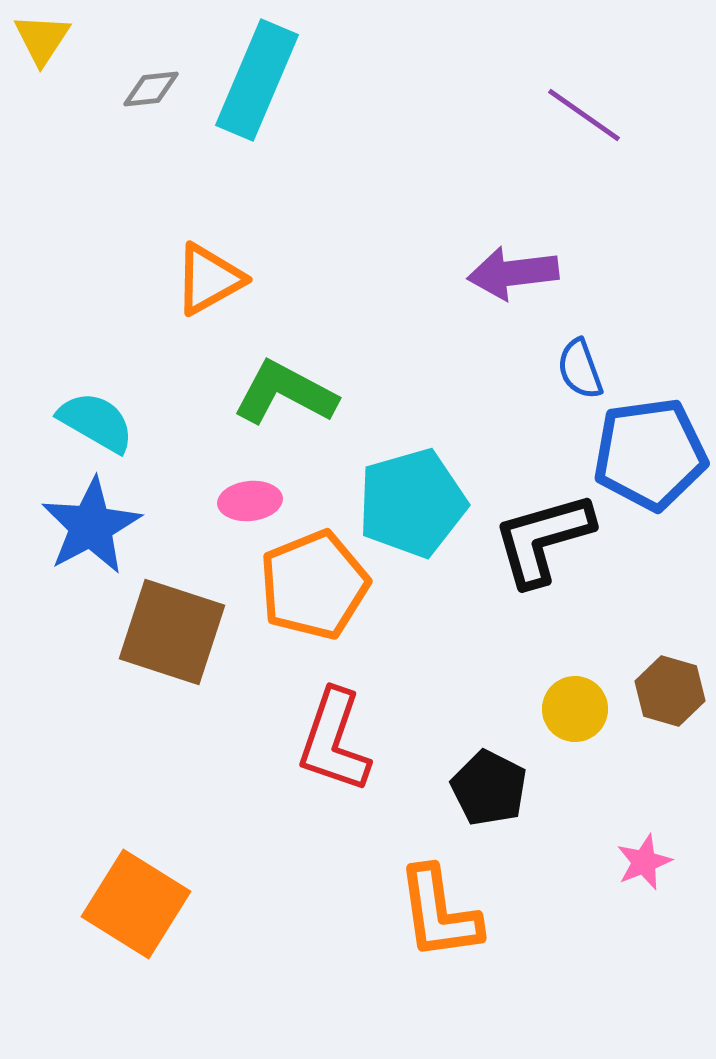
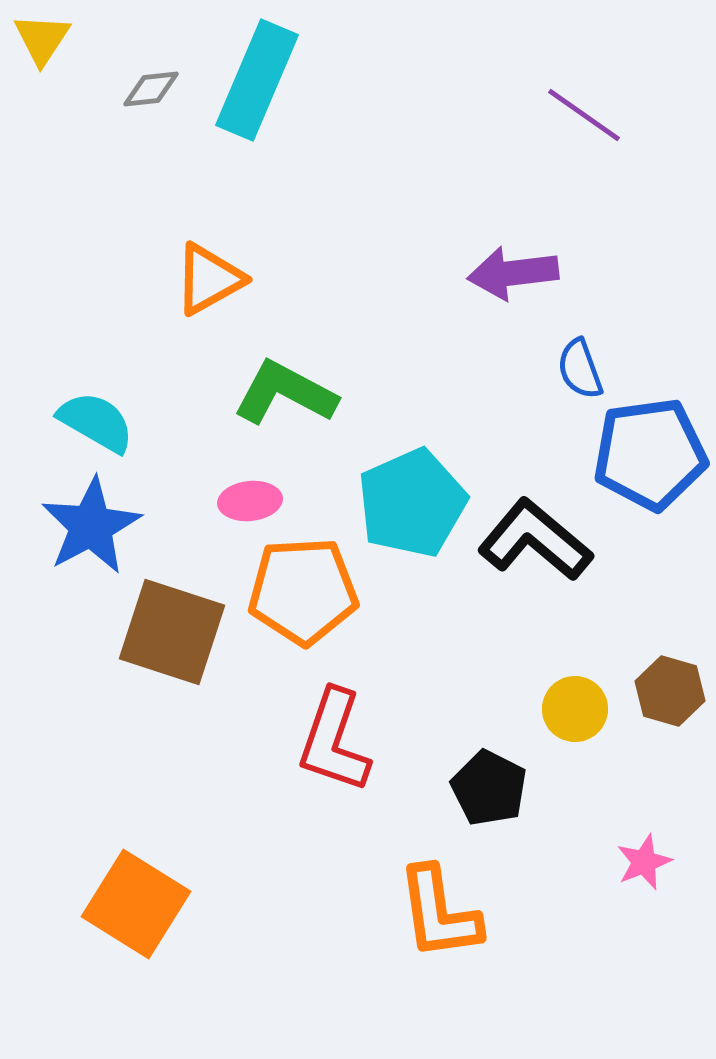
cyan pentagon: rotated 8 degrees counterclockwise
black L-shape: moved 8 px left, 1 px down; rotated 56 degrees clockwise
orange pentagon: moved 11 px left, 6 px down; rotated 19 degrees clockwise
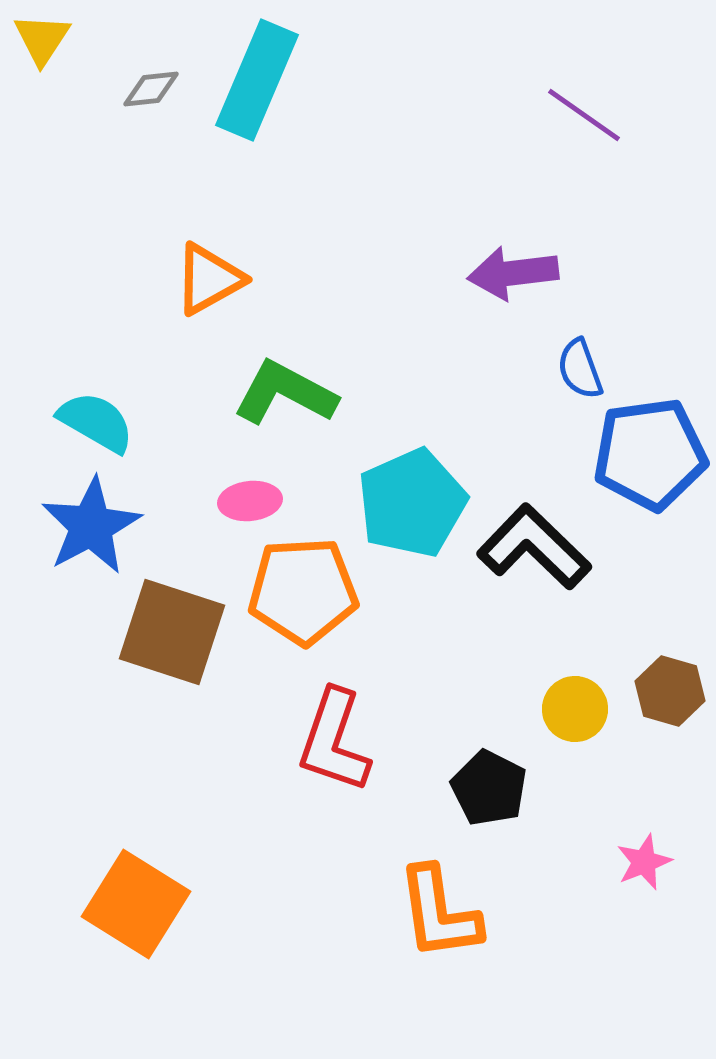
black L-shape: moved 1 px left, 7 px down; rotated 4 degrees clockwise
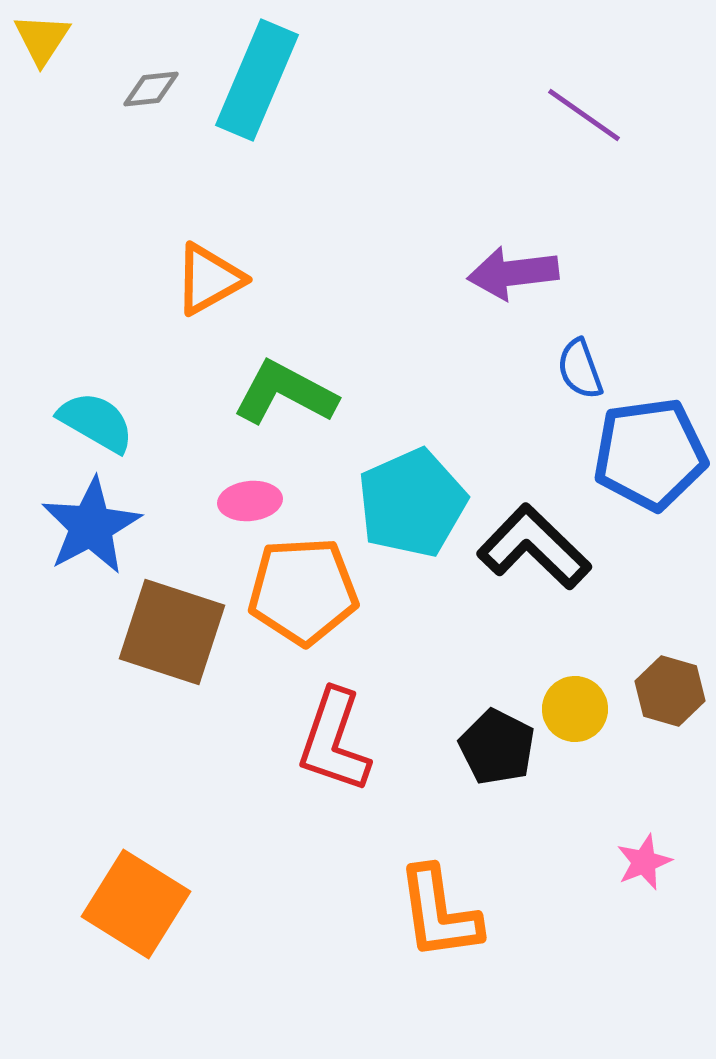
black pentagon: moved 8 px right, 41 px up
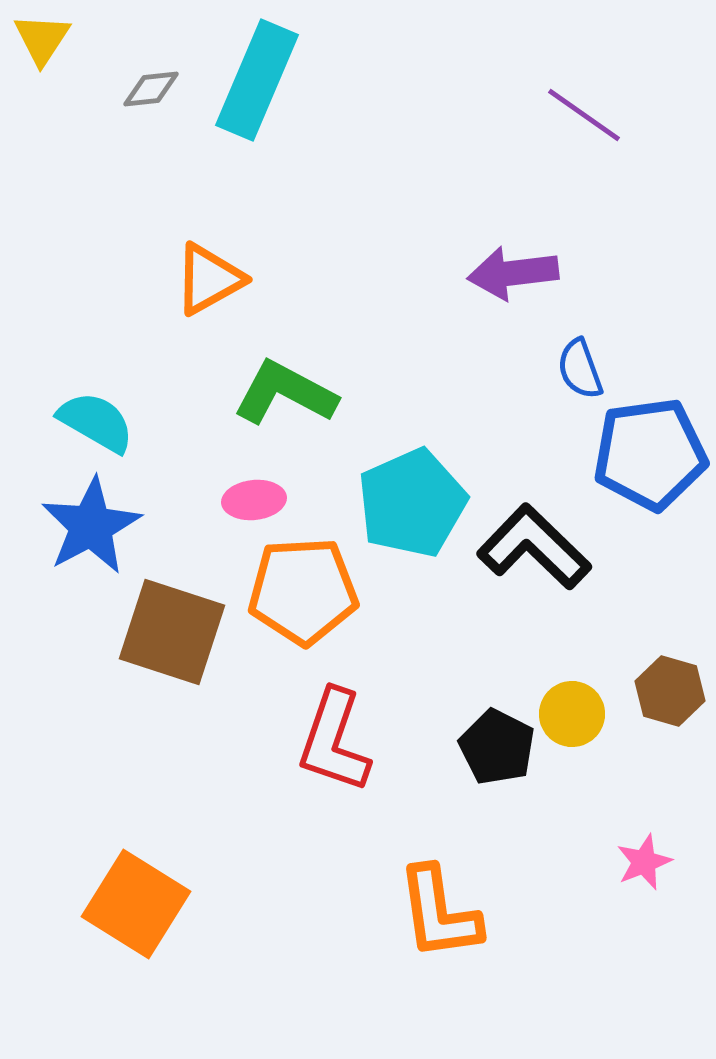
pink ellipse: moved 4 px right, 1 px up
yellow circle: moved 3 px left, 5 px down
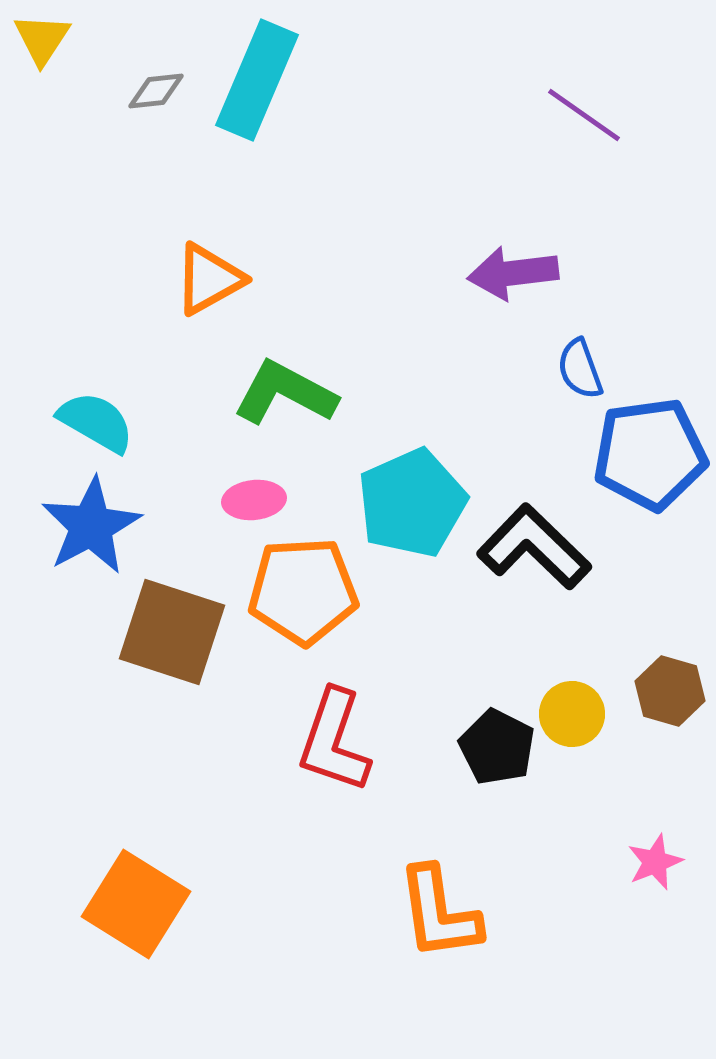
gray diamond: moved 5 px right, 2 px down
pink star: moved 11 px right
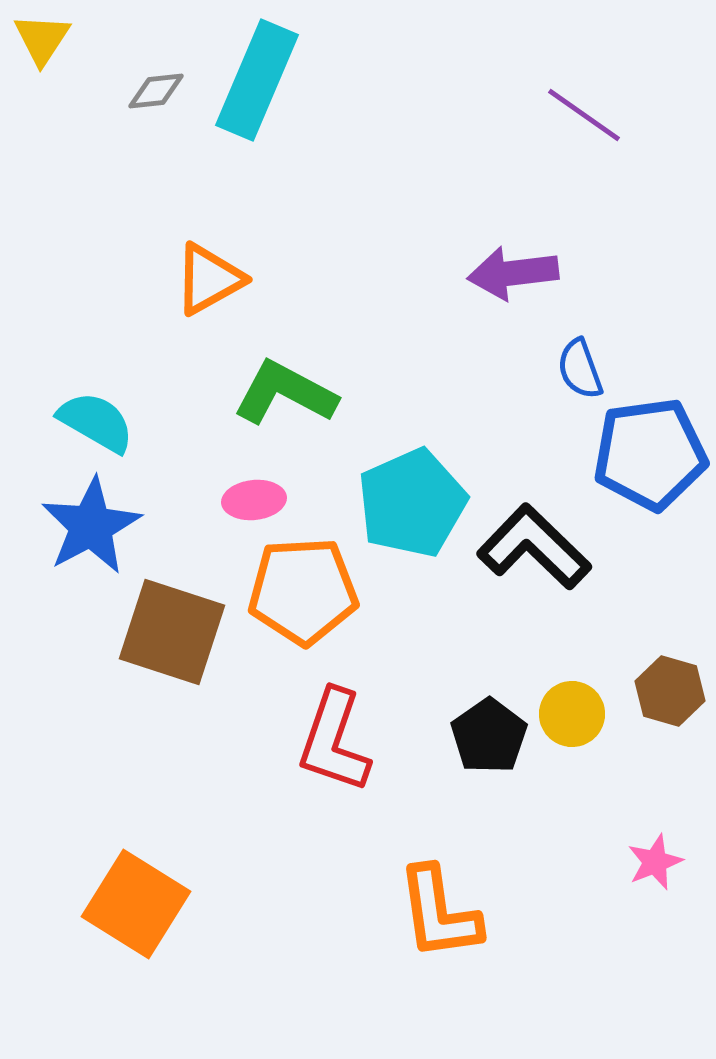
black pentagon: moved 8 px left, 11 px up; rotated 10 degrees clockwise
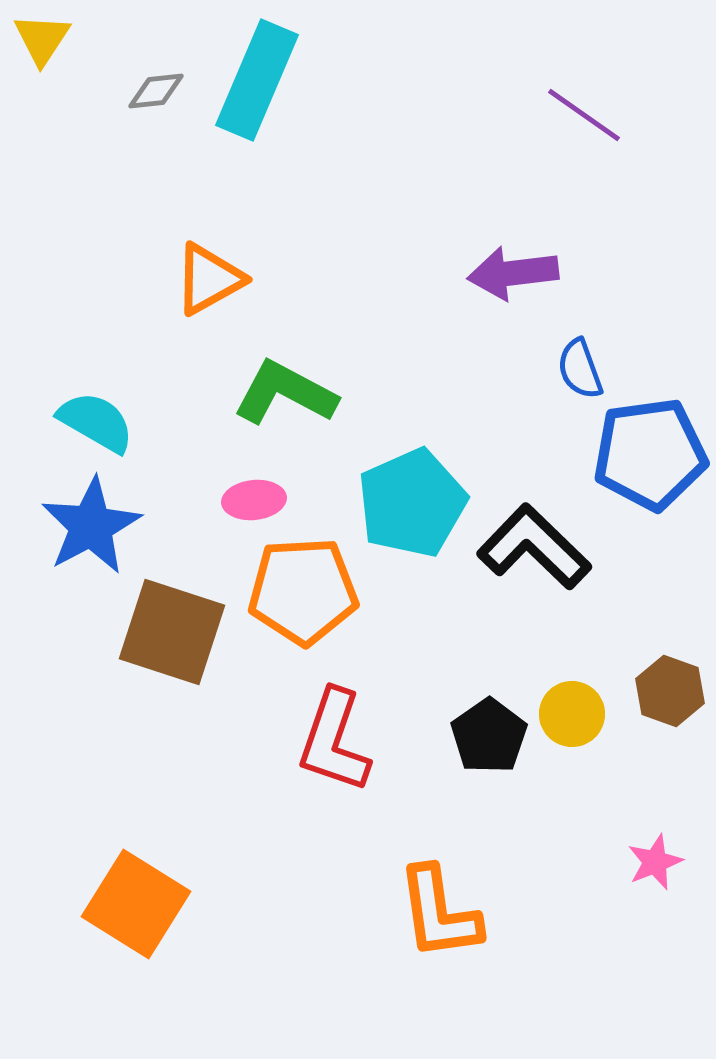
brown hexagon: rotated 4 degrees clockwise
